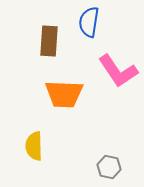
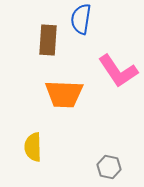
blue semicircle: moved 8 px left, 3 px up
brown rectangle: moved 1 px left, 1 px up
yellow semicircle: moved 1 px left, 1 px down
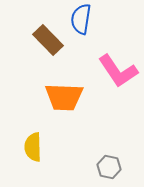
brown rectangle: rotated 48 degrees counterclockwise
orange trapezoid: moved 3 px down
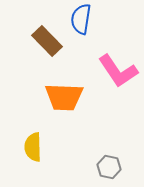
brown rectangle: moved 1 px left, 1 px down
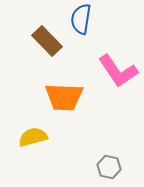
yellow semicircle: moved 10 px up; rotated 76 degrees clockwise
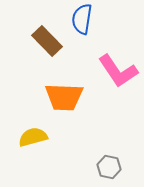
blue semicircle: moved 1 px right
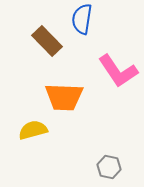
yellow semicircle: moved 7 px up
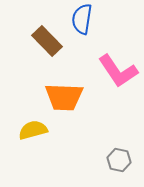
gray hexagon: moved 10 px right, 7 px up
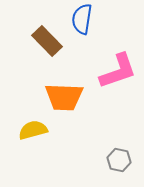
pink L-shape: rotated 75 degrees counterclockwise
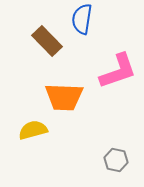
gray hexagon: moved 3 px left
